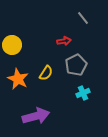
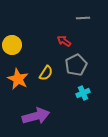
gray line: rotated 56 degrees counterclockwise
red arrow: rotated 136 degrees counterclockwise
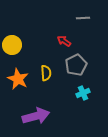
yellow semicircle: rotated 35 degrees counterclockwise
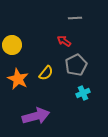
gray line: moved 8 px left
yellow semicircle: rotated 42 degrees clockwise
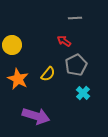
yellow semicircle: moved 2 px right, 1 px down
cyan cross: rotated 24 degrees counterclockwise
purple arrow: rotated 32 degrees clockwise
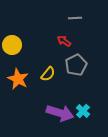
cyan cross: moved 18 px down
purple arrow: moved 24 px right, 3 px up
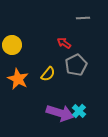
gray line: moved 8 px right
red arrow: moved 2 px down
cyan cross: moved 4 px left
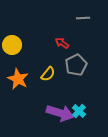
red arrow: moved 2 px left
